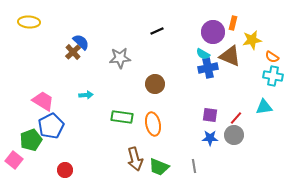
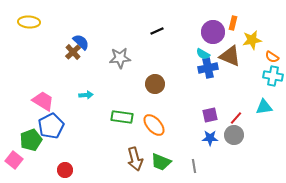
purple square: rotated 21 degrees counterclockwise
orange ellipse: moved 1 px right, 1 px down; rotated 30 degrees counterclockwise
green trapezoid: moved 2 px right, 5 px up
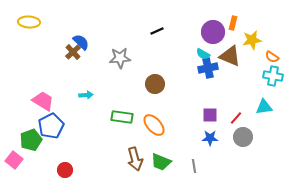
purple square: rotated 14 degrees clockwise
gray circle: moved 9 px right, 2 px down
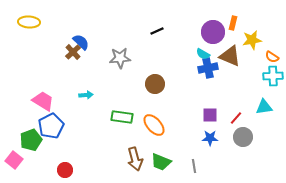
cyan cross: rotated 12 degrees counterclockwise
